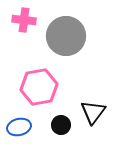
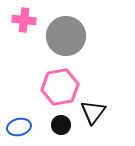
pink hexagon: moved 21 px right
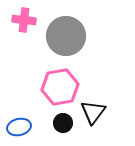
black circle: moved 2 px right, 2 px up
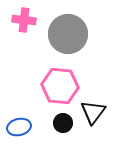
gray circle: moved 2 px right, 2 px up
pink hexagon: moved 1 px up; rotated 15 degrees clockwise
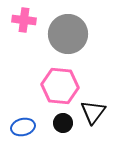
blue ellipse: moved 4 px right
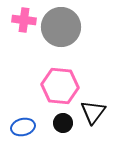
gray circle: moved 7 px left, 7 px up
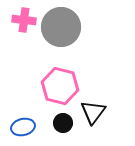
pink hexagon: rotated 9 degrees clockwise
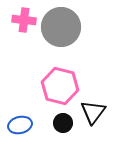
blue ellipse: moved 3 px left, 2 px up
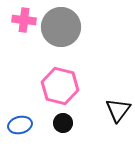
black triangle: moved 25 px right, 2 px up
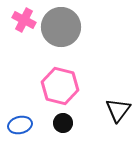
pink cross: rotated 20 degrees clockwise
